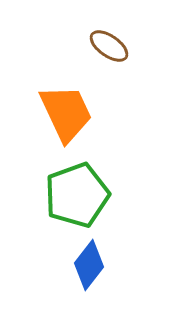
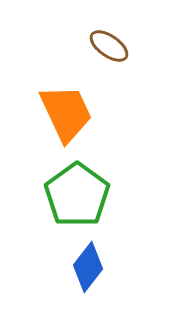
green pentagon: rotated 16 degrees counterclockwise
blue diamond: moved 1 px left, 2 px down
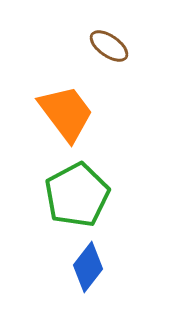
orange trapezoid: rotated 12 degrees counterclockwise
green pentagon: rotated 8 degrees clockwise
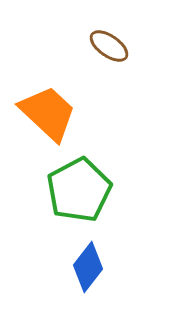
orange trapezoid: moved 18 px left; rotated 10 degrees counterclockwise
green pentagon: moved 2 px right, 5 px up
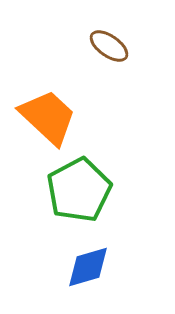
orange trapezoid: moved 4 px down
blue diamond: rotated 36 degrees clockwise
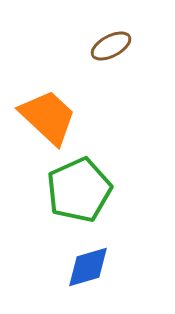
brown ellipse: moved 2 px right; rotated 63 degrees counterclockwise
green pentagon: rotated 4 degrees clockwise
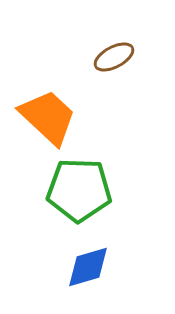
brown ellipse: moved 3 px right, 11 px down
green pentagon: rotated 26 degrees clockwise
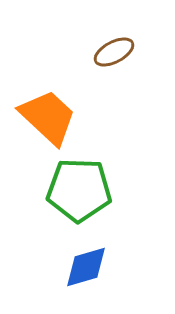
brown ellipse: moved 5 px up
blue diamond: moved 2 px left
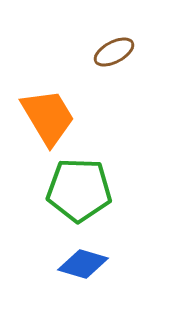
orange trapezoid: rotated 16 degrees clockwise
blue diamond: moved 3 px left, 3 px up; rotated 33 degrees clockwise
